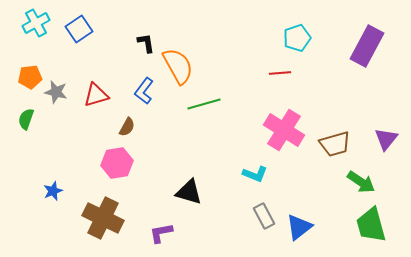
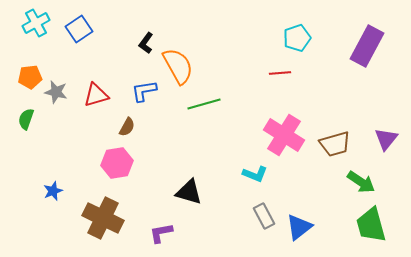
black L-shape: rotated 135 degrees counterclockwise
blue L-shape: rotated 44 degrees clockwise
pink cross: moved 5 px down
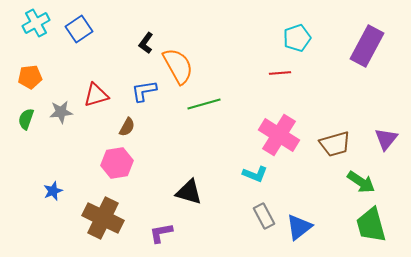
gray star: moved 5 px right, 20 px down; rotated 20 degrees counterclockwise
pink cross: moved 5 px left
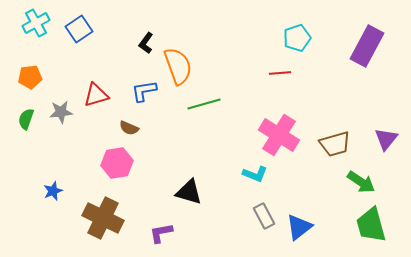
orange semicircle: rotated 9 degrees clockwise
brown semicircle: moved 2 px right, 1 px down; rotated 84 degrees clockwise
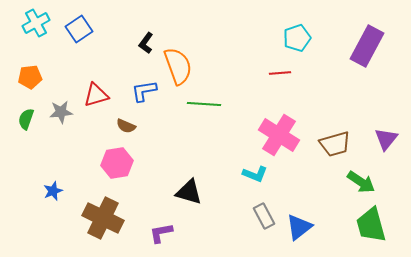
green line: rotated 20 degrees clockwise
brown semicircle: moved 3 px left, 2 px up
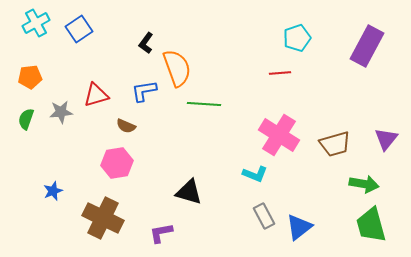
orange semicircle: moved 1 px left, 2 px down
green arrow: moved 3 px right, 2 px down; rotated 24 degrees counterclockwise
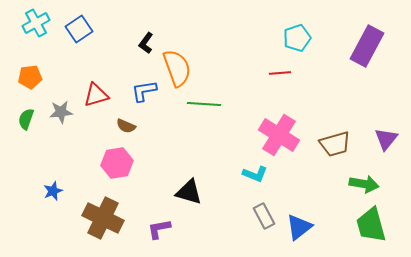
purple L-shape: moved 2 px left, 4 px up
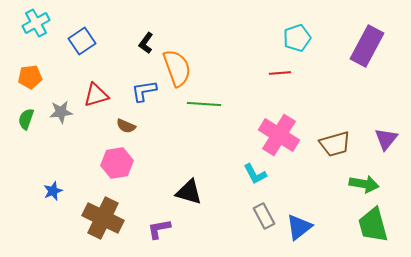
blue square: moved 3 px right, 12 px down
cyan L-shape: rotated 40 degrees clockwise
green trapezoid: moved 2 px right
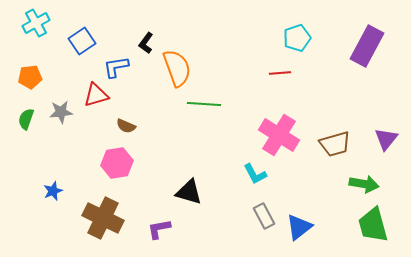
blue L-shape: moved 28 px left, 24 px up
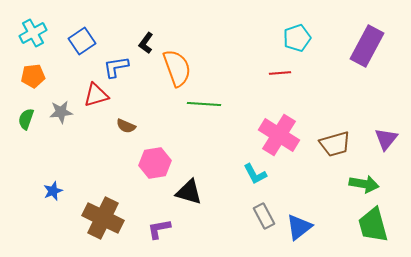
cyan cross: moved 3 px left, 10 px down
orange pentagon: moved 3 px right, 1 px up
pink hexagon: moved 38 px right
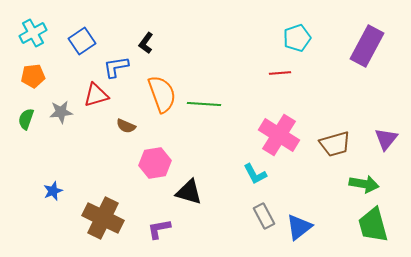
orange semicircle: moved 15 px left, 26 px down
